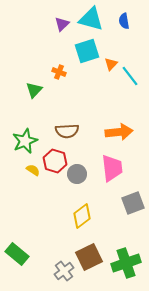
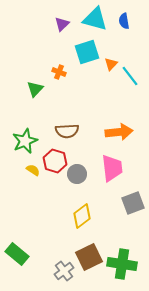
cyan triangle: moved 4 px right
cyan square: moved 1 px down
green triangle: moved 1 px right, 1 px up
green cross: moved 4 px left, 1 px down; rotated 28 degrees clockwise
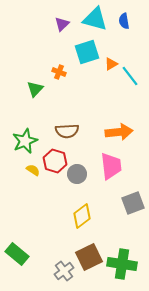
orange triangle: rotated 16 degrees clockwise
pink trapezoid: moved 1 px left, 2 px up
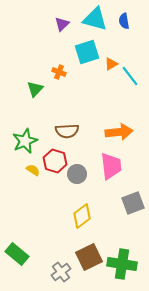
gray cross: moved 3 px left, 1 px down
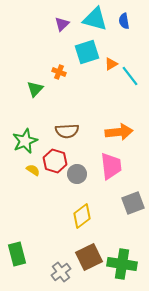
green rectangle: rotated 35 degrees clockwise
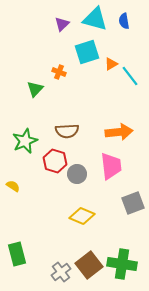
yellow semicircle: moved 20 px left, 16 px down
yellow diamond: rotated 60 degrees clockwise
brown square: moved 8 px down; rotated 12 degrees counterclockwise
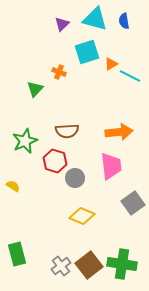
cyan line: rotated 25 degrees counterclockwise
gray circle: moved 2 px left, 4 px down
gray square: rotated 15 degrees counterclockwise
gray cross: moved 6 px up
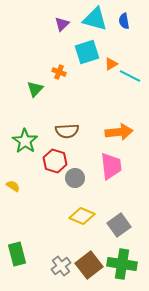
green star: rotated 15 degrees counterclockwise
gray square: moved 14 px left, 22 px down
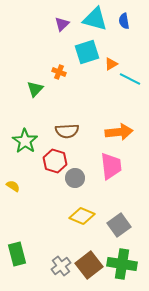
cyan line: moved 3 px down
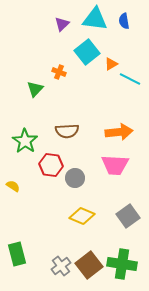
cyan triangle: rotated 8 degrees counterclockwise
cyan square: rotated 20 degrees counterclockwise
red hexagon: moved 4 px left, 4 px down; rotated 10 degrees counterclockwise
pink trapezoid: moved 4 px right, 1 px up; rotated 100 degrees clockwise
gray square: moved 9 px right, 9 px up
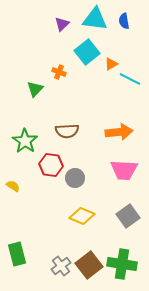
pink trapezoid: moved 9 px right, 5 px down
